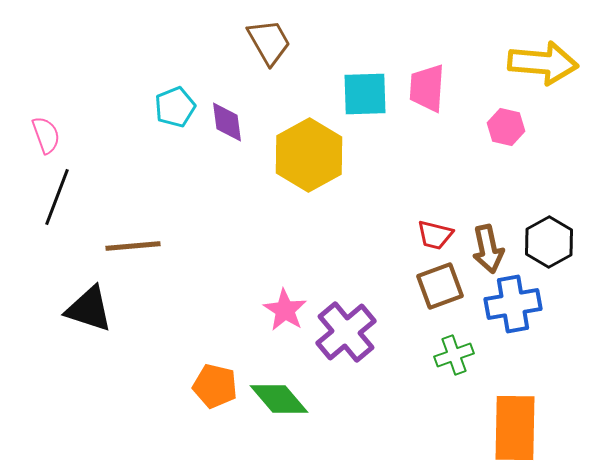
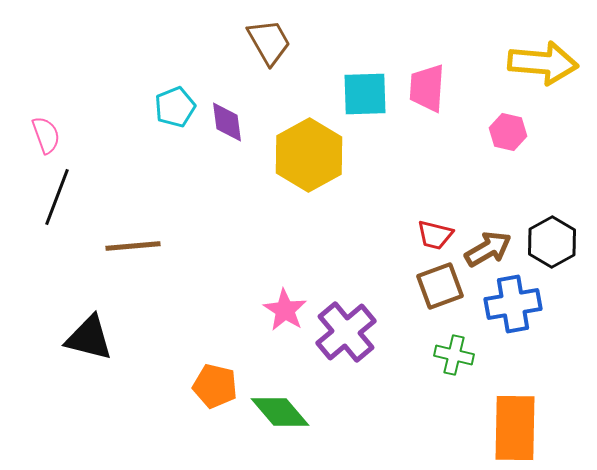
pink hexagon: moved 2 px right, 5 px down
black hexagon: moved 3 px right
brown arrow: rotated 108 degrees counterclockwise
black triangle: moved 29 px down; rotated 4 degrees counterclockwise
green cross: rotated 33 degrees clockwise
green diamond: moved 1 px right, 13 px down
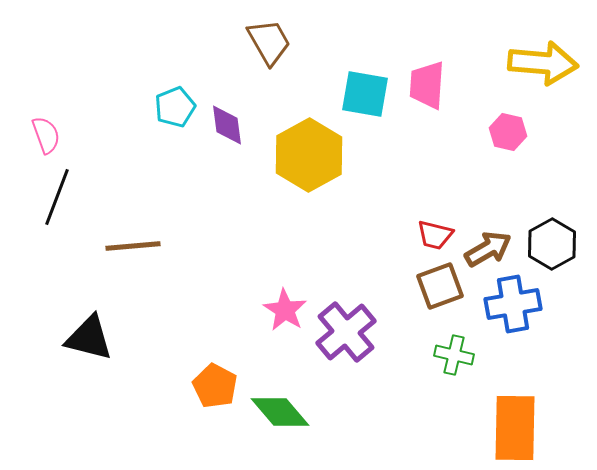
pink trapezoid: moved 3 px up
cyan square: rotated 12 degrees clockwise
purple diamond: moved 3 px down
black hexagon: moved 2 px down
orange pentagon: rotated 15 degrees clockwise
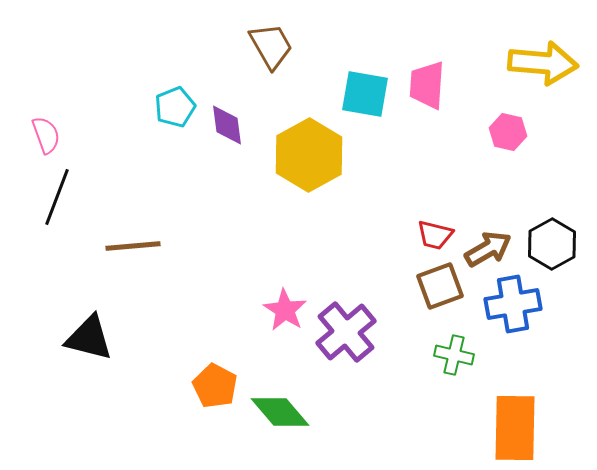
brown trapezoid: moved 2 px right, 4 px down
